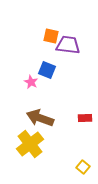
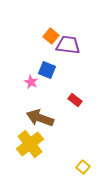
orange square: rotated 28 degrees clockwise
red rectangle: moved 10 px left, 18 px up; rotated 40 degrees clockwise
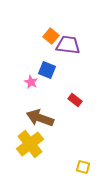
yellow square: rotated 24 degrees counterclockwise
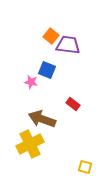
pink star: rotated 16 degrees counterclockwise
red rectangle: moved 2 px left, 4 px down
brown arrow: moved 2 px right, 1 px down
yellow cross: rotated 12 degrees clockwise
yellow square: moved 2 px right
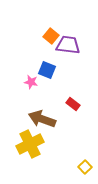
yellow square: rotated 32 degrees clockwise
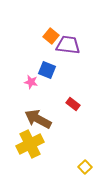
brown arrow: moved 4 px left; rotated 8 degrees clockwise
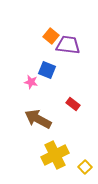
yellow cross: moved 25 px right, 11 px down
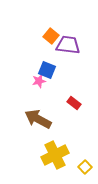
pink star: moved 8 px right, 1 px up; rotated 24 degrees counterclockwise
red rectangle: moved 1 px right, 1 px up
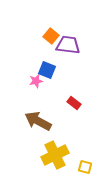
pink star: moved 3 px left
brown arrow: moved 2 px down
yellow square: rotated 32 degrees counterclockwise
